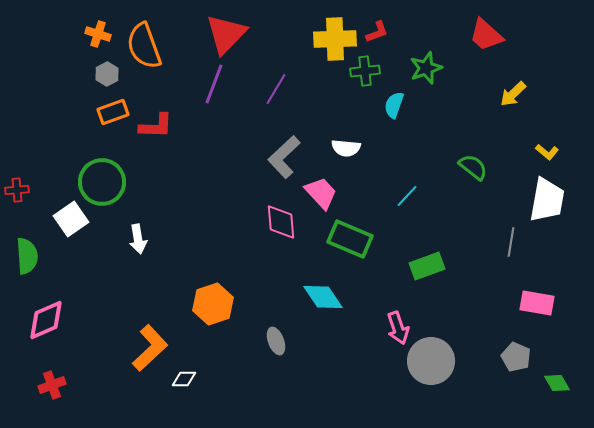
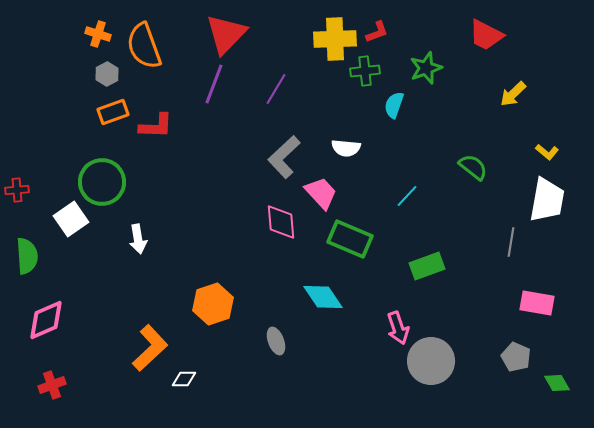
red trapezoid at (486, 35): rotated 15 degrees counterclockwise
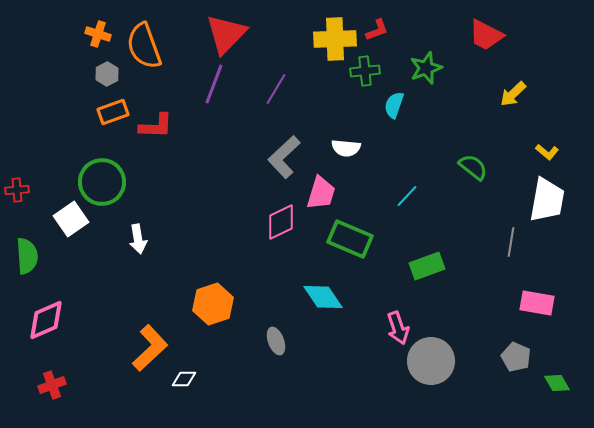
red L-shape at (377, 32): moved 2 px up
pink trapezoid at (321, 193): rotated 60 degrees clockwise
pink diamond at (281, 222): rotated 69 degrees clockwise
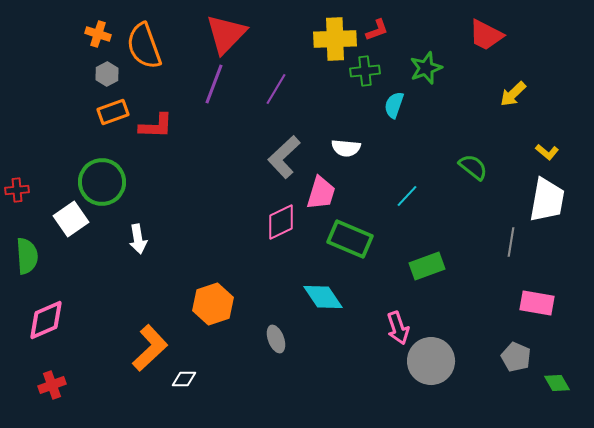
gray ellipse at (276, 341): moved 2 px up
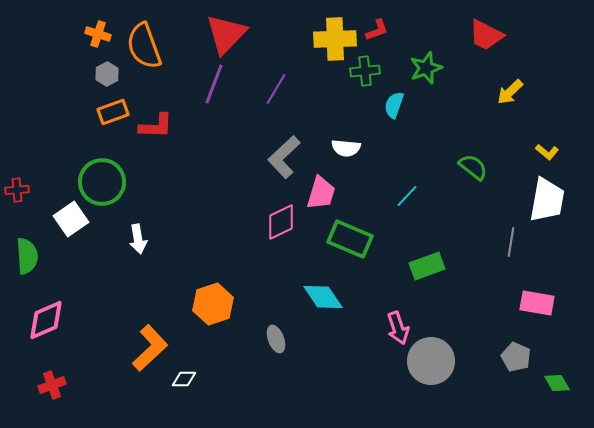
yellow arrow at (513, 94): moved 3 px left, 2 px up
